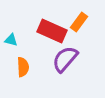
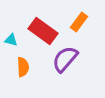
red rectangle: moved 9 px left; rotated 12 degrees clockwise
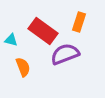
orange rectangle: rotated 18 degrees counterclockwise
purple semicircle: moved 5 px up; rotated 28 degrees clockwise
orange semicircle: rotated 18 degrees counterclockwise
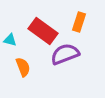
cyan triangle: moved 1 px left
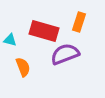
red rectangle: moved 1 px right; rotated 20 degrees counterclockwise
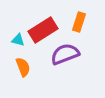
red rectangle: moved 1 px left, 1 px up; rotated 48 degrees counterclockwise
cyan triangle: moved 8 px right
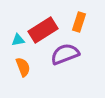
cyan triangle: rotated 24 degrees counterclockwise
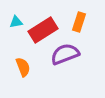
cyan triangle: moved 2 px left, 18 px up
